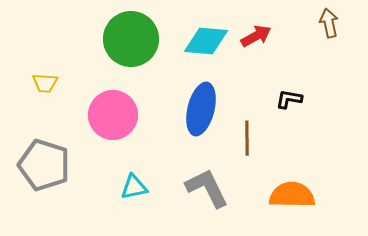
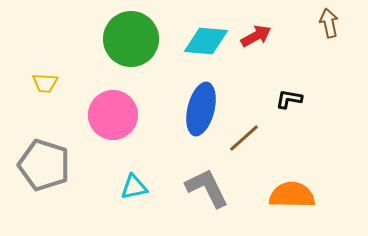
brown line: moved 3 px left; rotated 48 degrees clockwise
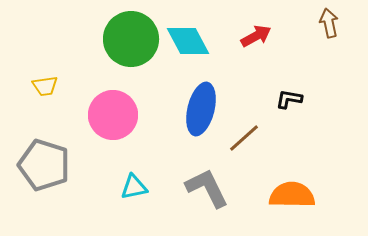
cyan diamond: moved 18 px left; rotated 57 degrees clockwise
yellow trapezoid: moved 3 px down; rotated 12 degrees counterclockwise
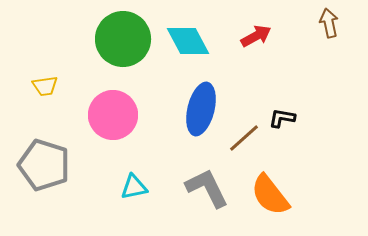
green circle: moved 8 px left
black L-shape: moved 7 px left, 19 px down
orange semicircle: moved 22 px left; rotated 129 degrees counterclockwise
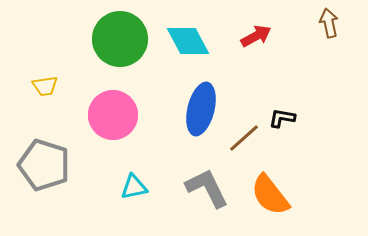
green circle: moved 3 px left
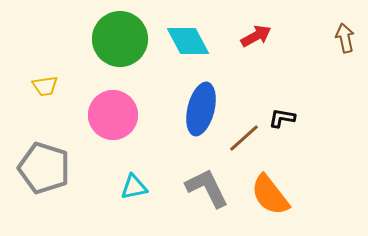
brown arrow: moved 16 px right, 15 px down
gray pentagon: moved 3 px down
